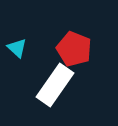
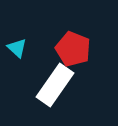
red pentagon: moved 1 px left
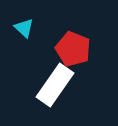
cyan triangle: moved 7 px right, 20 px up
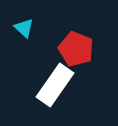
red pentagon: moved 3 px right
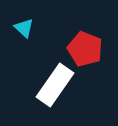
red pentagon: moved 9 px right
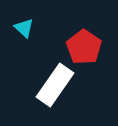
red pentagon: moved 1 px left, 2 px up; rotated 12 degrees clockwise
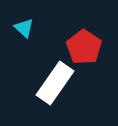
white rectangle: moved 2 px up
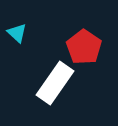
cyan triangle: moved 7 px left, 5 px down
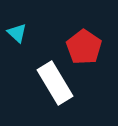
white rectangle: rotated 66 degrees counterclockwise
